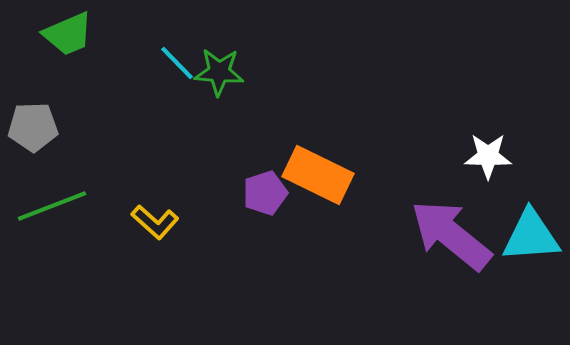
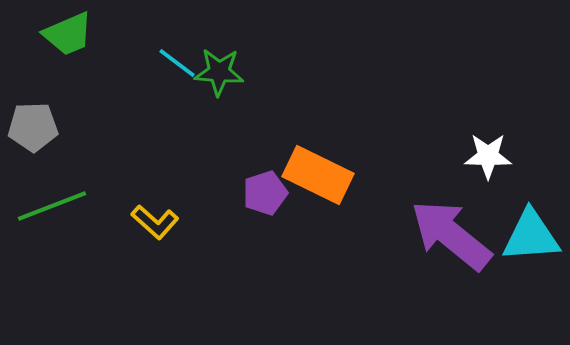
cyan line: rotated 9 degrees counterclockwise
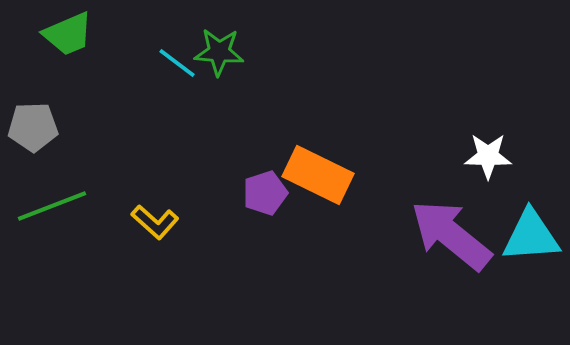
green star: moved 20 px up
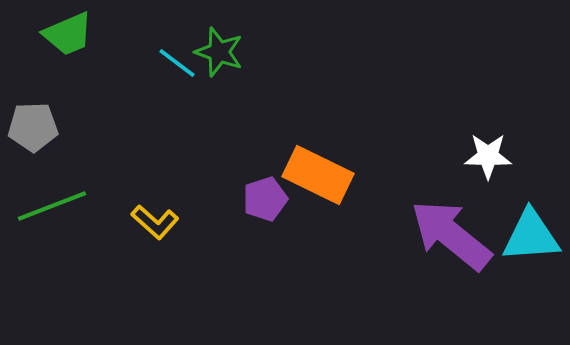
green star: rotated 15 degrees clockwise
purple pentagon: moved 6 px down
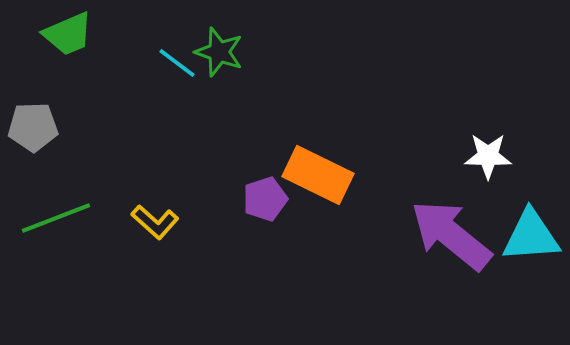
green line: moved 4 px right, 12 px down
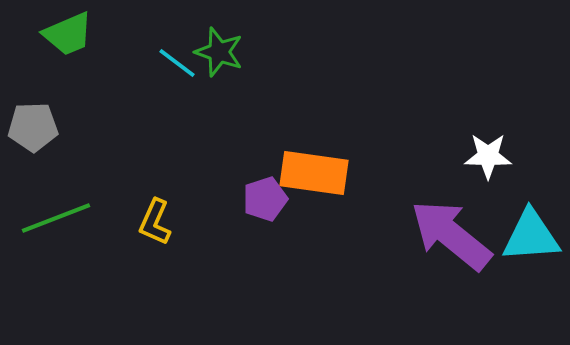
orange rectangle: moved 4 px left, 2 px up; rotated 18 degrees counterclockwise
yellow L-shape: rotated 72 degrees clockwise
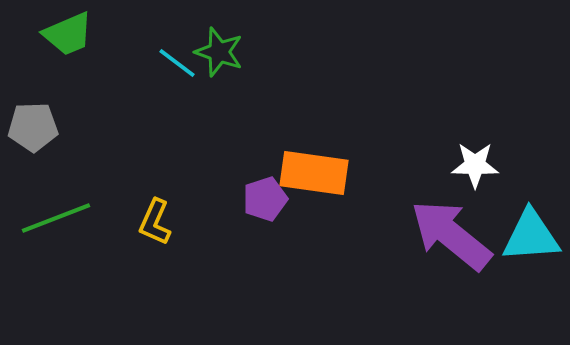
white star: moved 13 px left, 9 px down
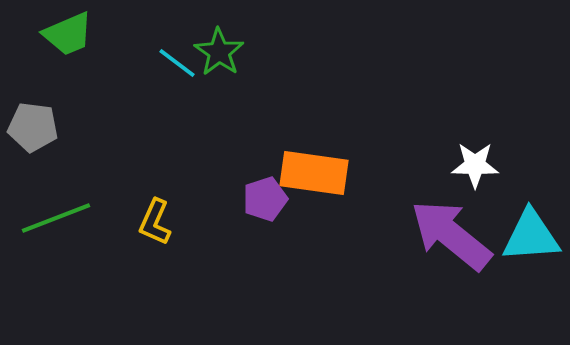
green star: rotated 15 degrees clockwise
gray pentagon: rotated 9 degrees clockwise
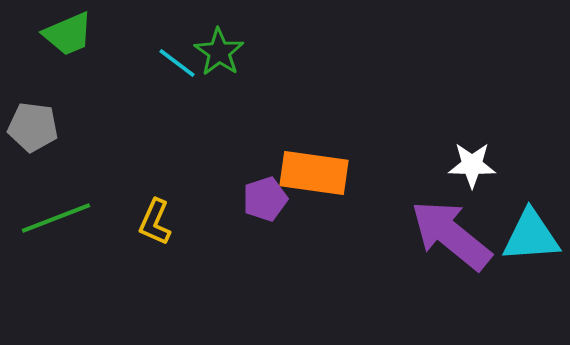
white star: moved 3 px left
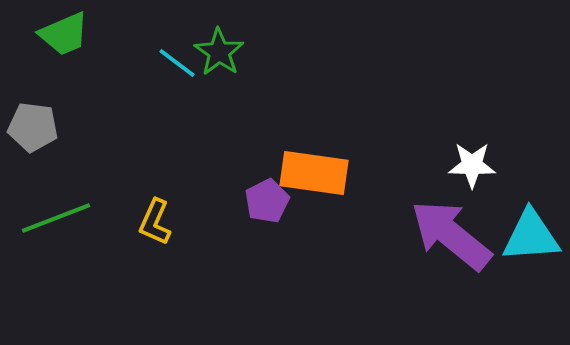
green trapezoid: moved 4 px left
purple pentagon: moved 2 px right, 2 px down; rotated 9 degrees counterclockwise
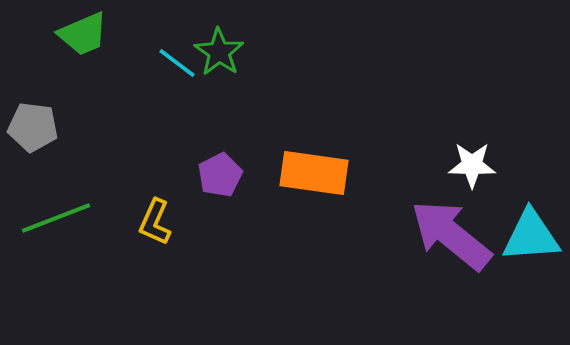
green trapezoid: moved 19 px right
purple pentagon: moved 47 px left, 26 px up
